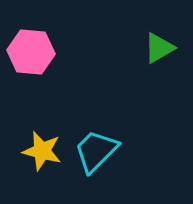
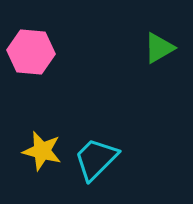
cyan trapezoid: moved 8 px down
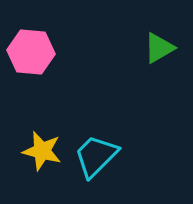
cyan trapezoid: moved 3 px up
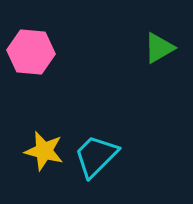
yellow star: moved 2 px right
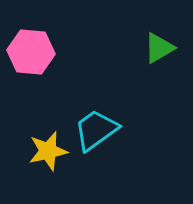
yellow star: moved 4 px right; rotated 27 degrees counterclockwise
cyan trapezoid: moved 26 px up; rotated 9 degrees clockwise
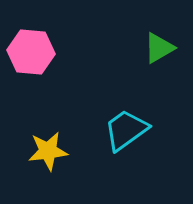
cyan trapezoid: moved 30 px right
yellow star: rotated 6 degrees clockwise
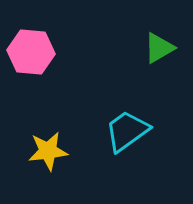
cyan trapezoid: moved 1 px right, 1 px down
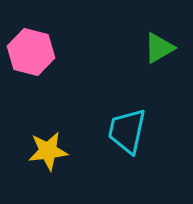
pink hexagon: rotated 9 degrees clockwise
cyan trapezoid: rotated 42 degrees counterclockwise
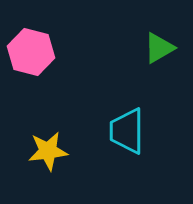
cyan trapezoid: rotated 12 degrees counterclockwise
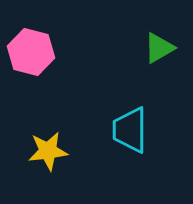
cyan trapezoid: moved 3 px right, 1 px up
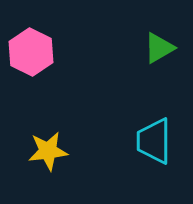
pink hexagon: rotated 12 degrees clockwise
cyan trapezoid: moved 24 px right, 11 px down
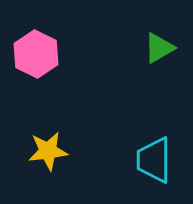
pink hexagon: moved 5 px right, 2 px down
cyan trapezoid: moved 19 px down
